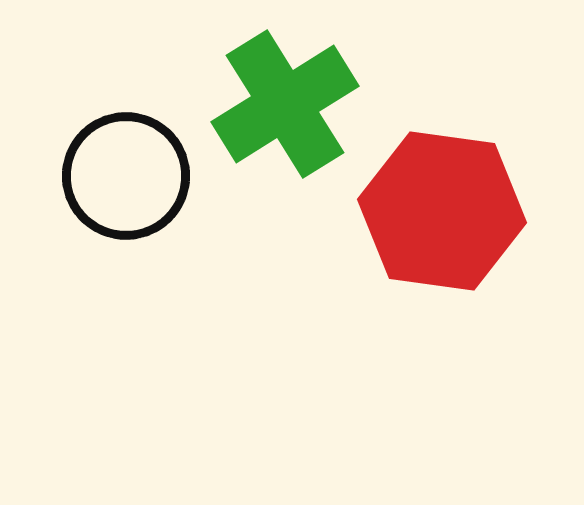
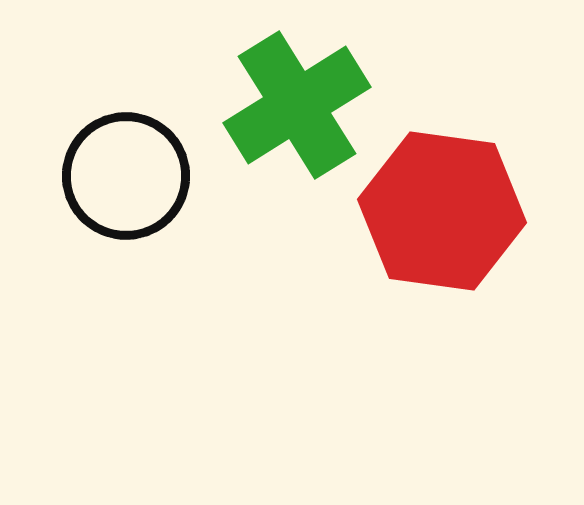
green cross: moved 12 px right, 1 px down
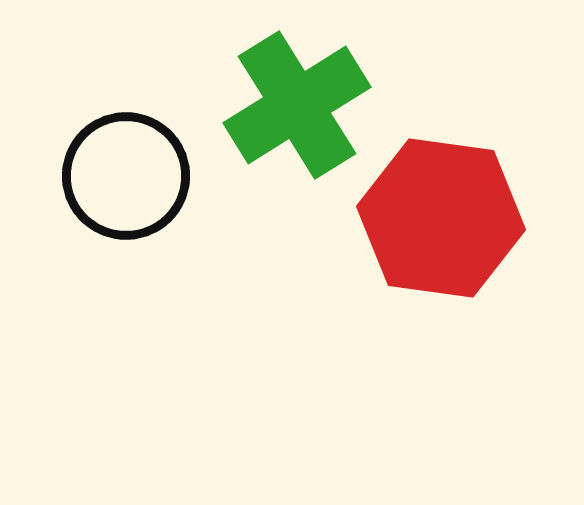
red hexagon: moved 1 px left, 7 px down
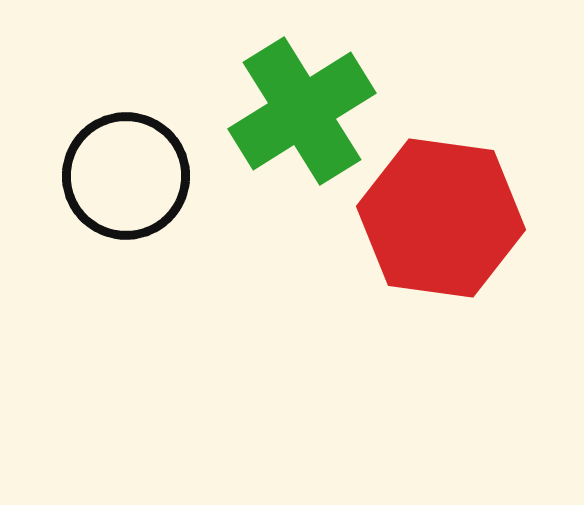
green cross: moved 5 px right, 6 px down
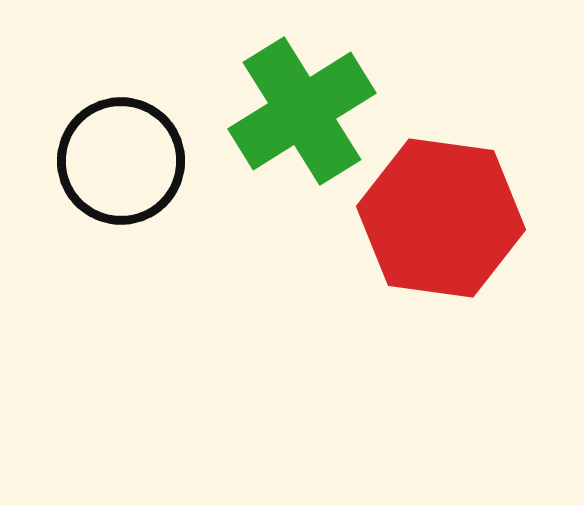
black circle: moved 5 px left, 15 px up
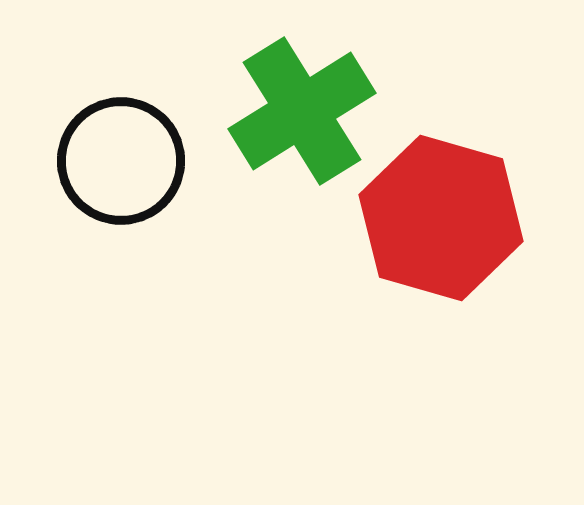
red hexagon: rotated 8 degrees clockwise
